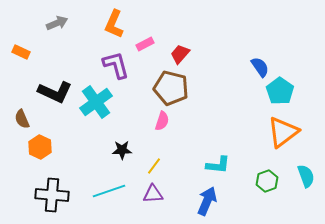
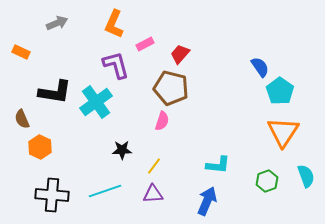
black L-shape: rotated 16 degrees counterclockwise
orange triangle: rotated 20 degrees counterclockwise
cyan line: moved 4 px left
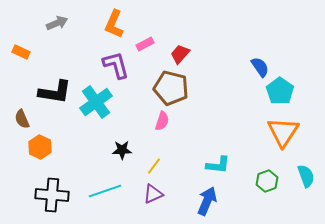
purple triangle: rotated 20 degrees counterclockwise
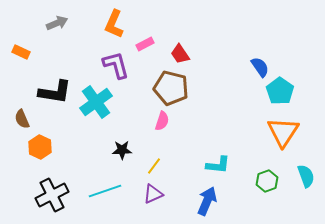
red trapezoid: rotated 75 degrees counterclockwise
black cross: rotated 32 degrees counterclockwise
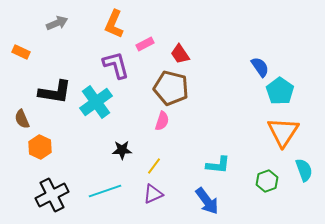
cyan semicircle: moved 2 px left, 6 px up
blue arrow: rotated 120 degrees clockwise
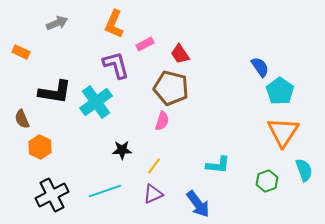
blue arrow: moved 9 px left, 3 px down
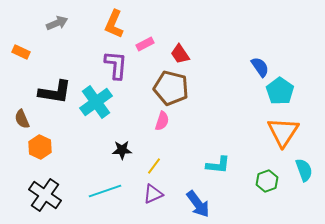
purple L-shape: rotated 20 degrees clockwise
black cross: moved 7 px left; rotated 28 degrees counterclockwise
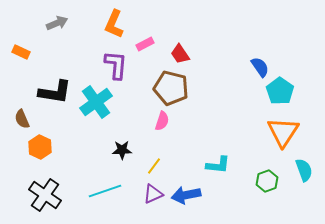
blue arrow: moved 12 px left, 9 px up; rotated 116 degrees clockwise
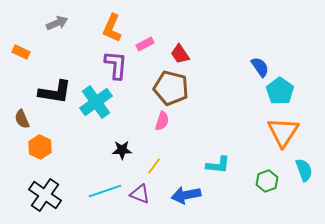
orange L-shape: moved 2 px left, 4 px down
purple triangle: moved 13 px left; rotated 45 degrees clockwise
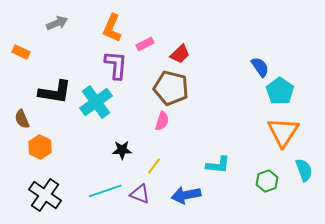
red trapezoid: rotated 100 degrees counterclockwise
